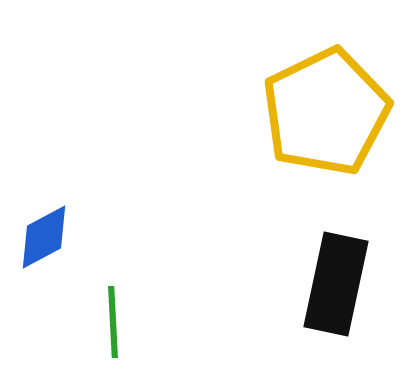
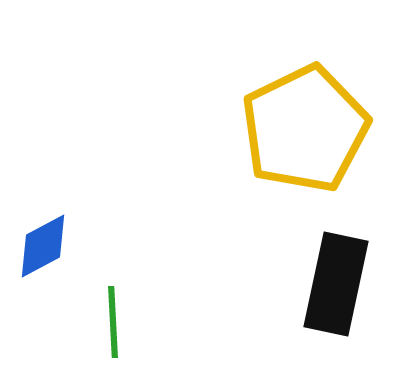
yellow pentagon: moved 21 px left, 17 px down
blue diamond: moved 1 px left, 9 px down
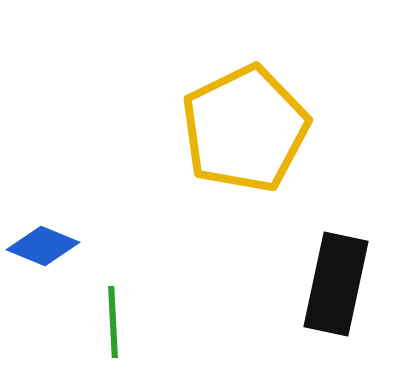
yellow pentagon: moved 60 px left
blue diamond: rotated 50 degrees clockwise
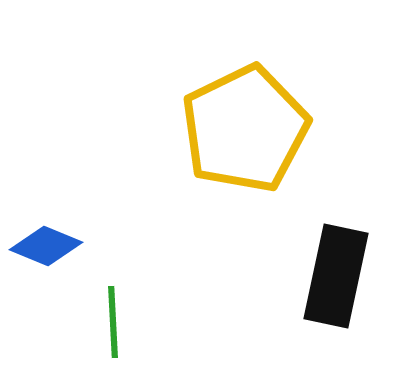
blue diamond: moved 3 px right
black rectangle: moved 8 px up
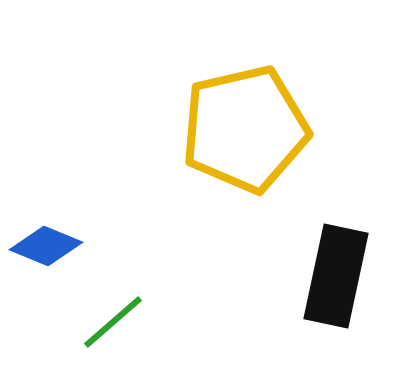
yellow pentagon: rotated 13 degrees clockwise
green line: rotated 52 degrees clockwise
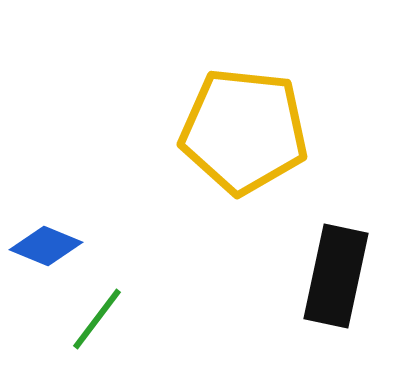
yellow pentagon: moved 1 px left, 2 px down; rotated 19 degrees clockwise
green line: moved 16 px left, 3 px up; rotated 12 degrees counterclockwise
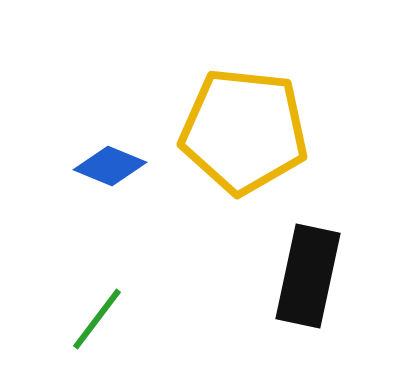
blue diamond: moved 64 px right, 80 px up
black rectangle: moved 28 px left
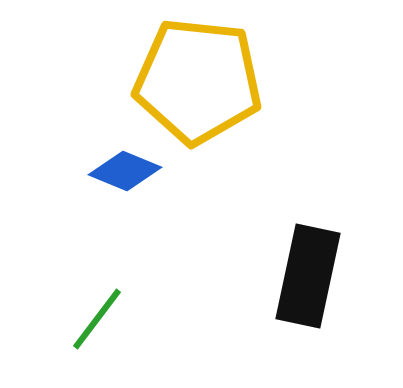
yellow pentagon: moved 46 px left, 50 px up
blue diamond: moved 15 px right, 5 px down
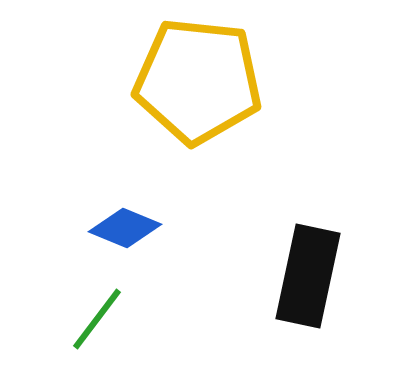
blue diamond: moved 57 px down
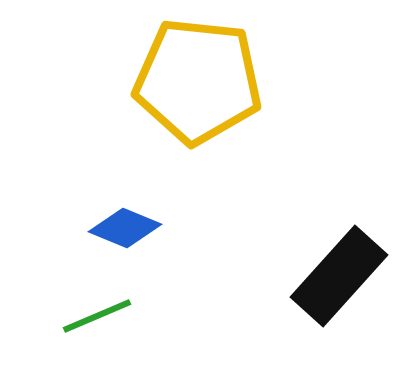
black rectangle: moved 31 px right; rotated 30 degrees clockwise
green line: moved 3 px up; rotated 30 degrees clockwise
